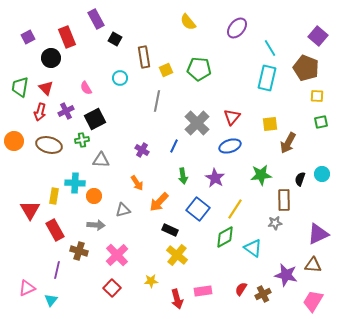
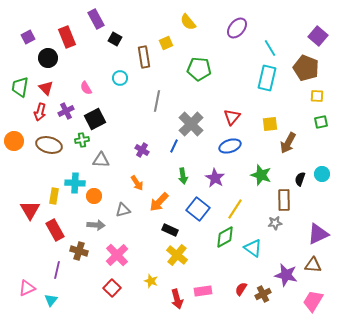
black circle at (51, 58): moved 3 px left
yellow square at (166, 70): moved 27 px up
gray cross at (197, 123): moved 6 px left, 1 px down
green star at (261, 175): rotated 25 degrees clockwise
yellow star at (151, 281): rotated 24 degrees clockwise
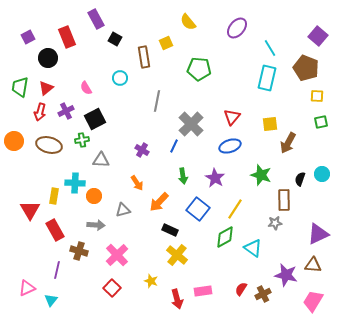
red triangle at (46, 88): rotated 35 degrees clockwise
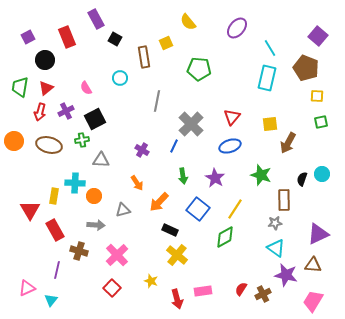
black circle at (48, 58): moved 3 px left, 2 px down
black semicircle at (300, 179): moved 2 px right
cyan triangle at (253, 248): moved 23 px right
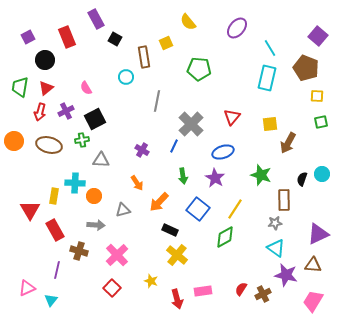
cyan circle at (120, 78): moved 6 px right, 1 px up
blue ellipse at (230, 146): moved 7 px left, 6 px down
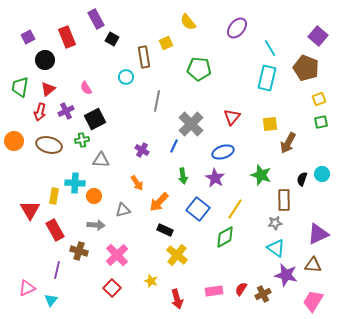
black square at (115, 39): moved 3 px left
red triangle at (46, 88): moved 2 px right, 1 px down
yellow square at (317, 96): moved 2 px right, 3 px down; rotated 24 degrees counterclockwise
black rectangle at (170, 230): moved 5 px left
pink rectangle at (203, 291): moved 11 px right
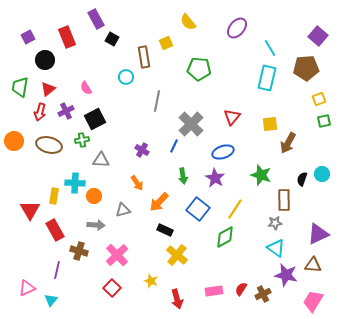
brown pentagon at (306, 68): rotated 25 degrees counterclockwise
green square at (321, 122): moved 3 px right, 1 px up
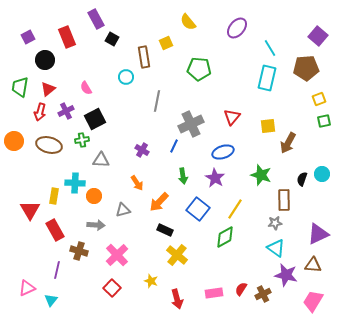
gray cross at (191, 124): rotated 20 degrees clockwise
yellow square at (270, 124): moved 2 px left, 2 px down
pink rectangle at (214, 291): moved 2 px down
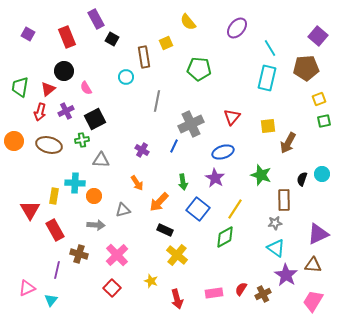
purple square at (28, 37): moved 3 px up; rotated 32 degrees counterclockwise
black circle at (45, 60): moved 19 px right, 11 px down
green arrow at (183, 176): moved 6 px down
brown cross at (79, 251): moved 3 px down
purple star at (286, 275): rotated 20 degrees clockwise
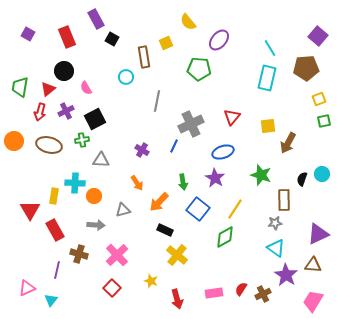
purple ellipse at (237, 28): moved 18 px left, 12 px down
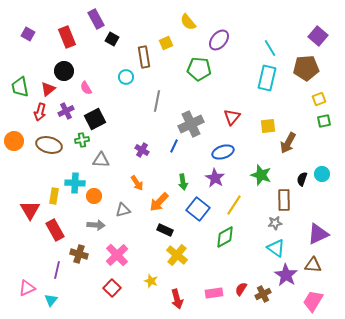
green trapezoid at (20, 87): rotated 20 degrees counterclockwise
yellow line at (235, 209): moved 1 px left, 4 px up
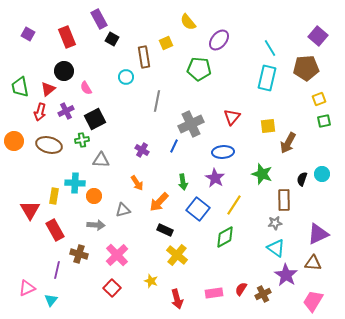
purple rectangle at (96, 19): moved 3 px right
blue ellipse at (223, 152): rotated 15 degrees clockwise
green star at (261, 175): moved 1 px right, 1 px up
brown triangle at (313, 265): moved 2 px up
